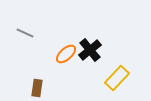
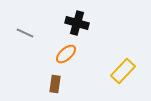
black cross: moved 13 px left, 27 px up; rotated 35 degrees counterclockwise
yellow rectangle: moved 6 px right, 7 px up
brown rectangle: moved 18 px right, 4 px up
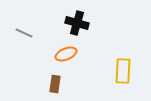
gray line: moved 1 px left
orange ellipse: rotated 20 degrees clockwise
yellow rectangle: rotated 40 degrees counterclockwise
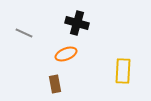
brown rectangle: rotated 18 degrees counterclockwise
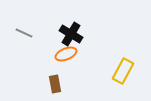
black cross: moved 6 px left, 11 px down; rotated 15 degrees clockwise
yellow rectangle: rotated 25 degrees clockwise
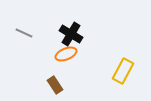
brown rectangle: moved 1 px down; rotated 24 degrees counterclockwise
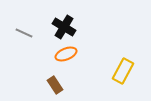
black cross: moved 7 px left, 7 px up
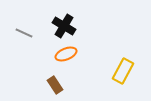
black cross: moved 1 px up
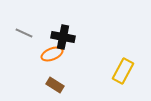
black cross: moved 1 px left, 11 px down; rotated 20 degrees counterclockwise
orange ellipse: moved 14 px left
brown rectangle: rotated 24 degrees counterclockwise
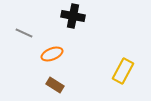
black cross: moved 10 px right, 21 px up
